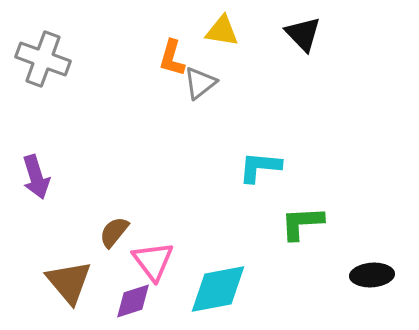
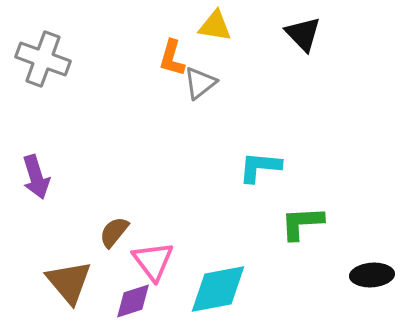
yellow triangle: moved 7 px left, 5 px up
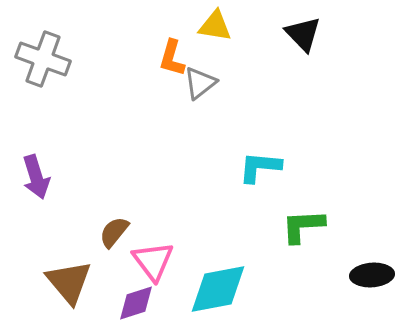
green L-shape: moved 1 px right, 3 px down
purple diamond: moved 3 px right, 2 px down
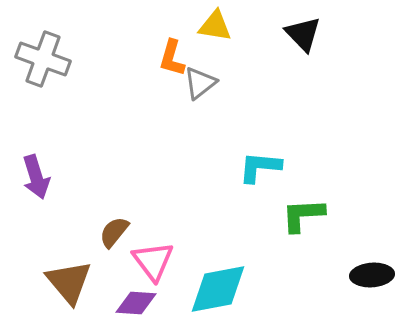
green L-shape: moved 11 px up
purple diamond: rotated 21 degrees clockwise
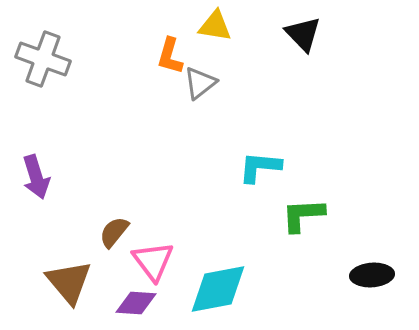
orange L-shape: moved 2 px left, 2 px up
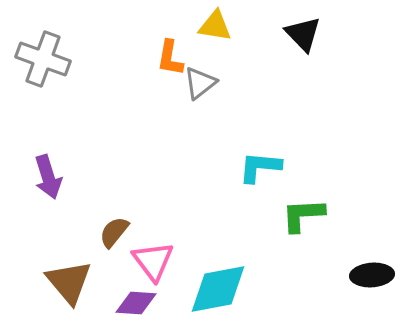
orange L-shape: moved 2 px down; rotated 6 degrees counterclockwise
purple arrow: moved 12 px right
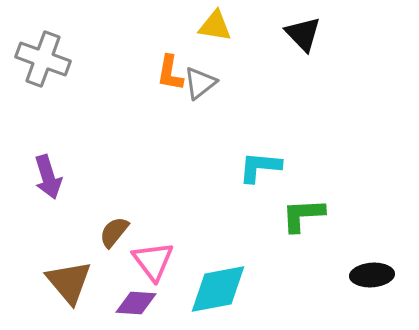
orange L-shape: moved 15 px down
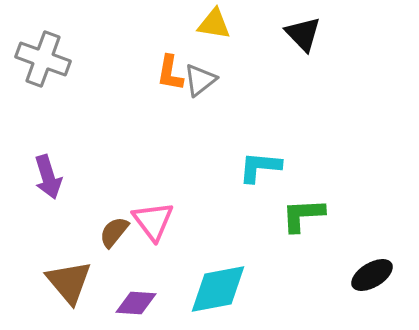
yellow triangle: moved 1 px left, 2 px up
gray triangle: moved 3 px up
pink triangle: moved 40 px up
black ellipse: rotated 27 degrees counterclockwise
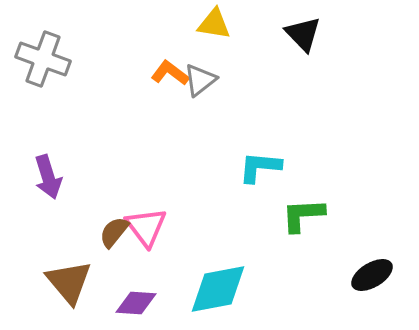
orange L-shape: rotated 117 degrees clockwise
pink triangle: moved 7 px left, 6 px down
